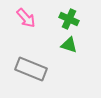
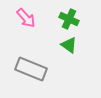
green triangle: rotated 18 degrees clockwise
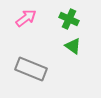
pink arrow: rotated 85 degrees counterclockwise
green triangle: moved 4 px right, 1 px down
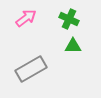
green triangle: rotated 36 degrees counterclockwise
gray rectangle: rotated 52 degrees counterclockwise
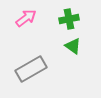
green cross: rotated 36 degrees counterclockwise
green triangle: rotated 36 degrees clockwise
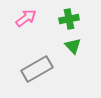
green triangle: rotated 12 degrees clockwise
gray rectangle: moved 6 px right
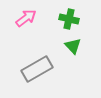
green cross: rotated 24 degrees clockwise
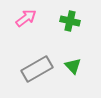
green cross: moved 1 px right, 2 px down
green triangle: moved 20 px down
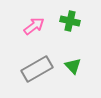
pink arrow: moved 8 px right, 8 px down
